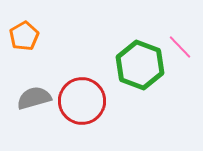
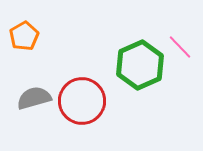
green hexagon: rotated 15 degrees clockwise
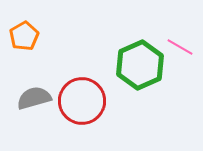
pink line: rotated 16 degrees counterclockwise
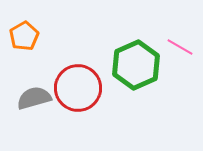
green hexagon: moved 4 px left
red circle: moved 4 px left, 13 px up
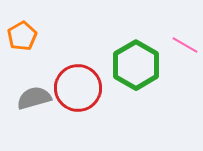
orange pentagon: moved 2 px left
pink line: moved 5 px right, 2 px up
green hexagon: rotated 6 degrees counterclockwise
